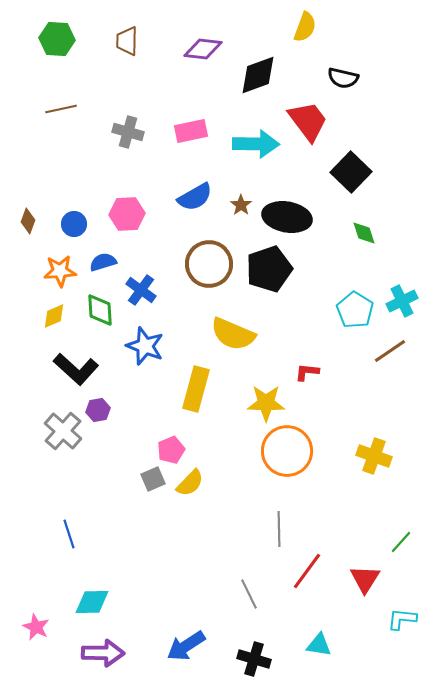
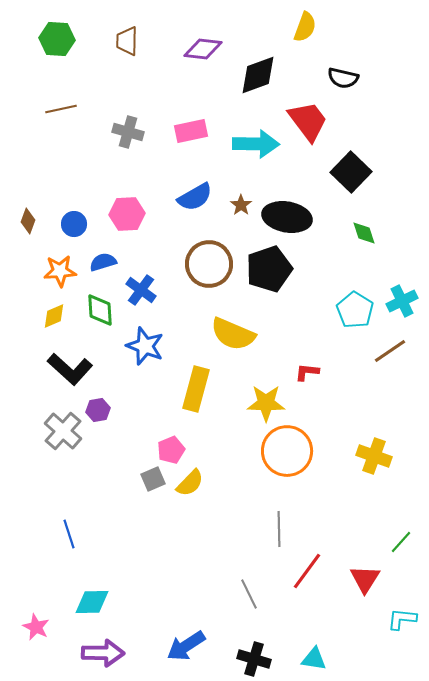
black L-shape at (76, 369): moved 6 px left
cyan triangle at (319, 645): moved 5 px left, 14 px down
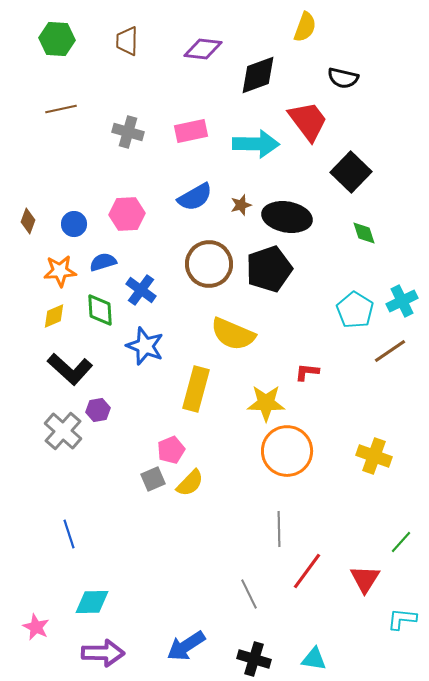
brown star at (241, 205): rotated 20 degrees clockwise
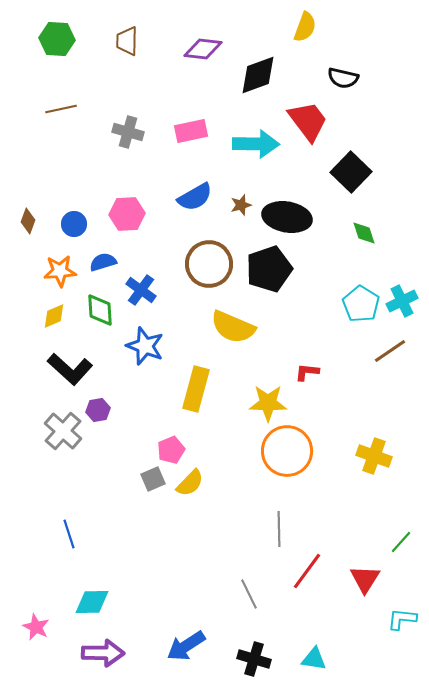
cyan pentagon at (355, 310): moved 6 px right, 6 px up
yellow semicircle at (233, 334): moved 7 px up
yellow star at (266, 403): moved 2 px right
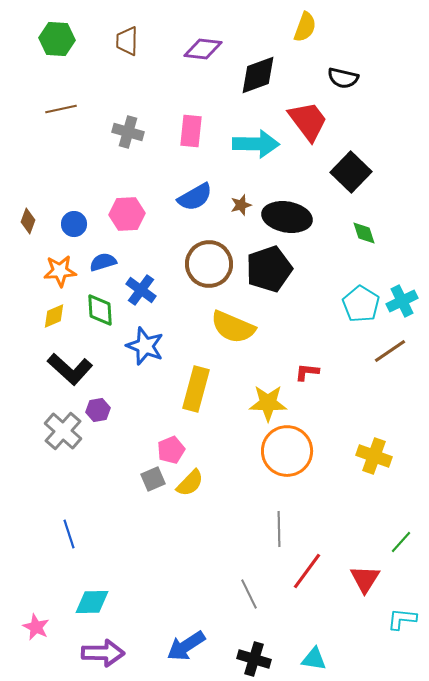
pink rectangle at (191, 131): rotated 72 degrees counterclockwise
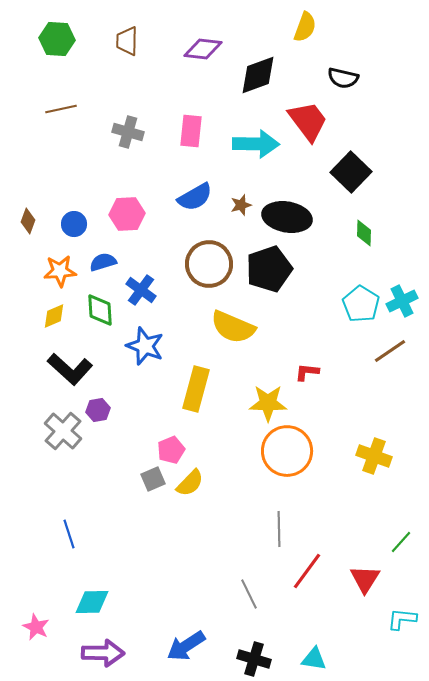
green diamond at (364, 233): rotated 20 degrees clockwise
